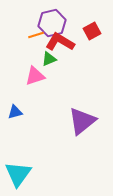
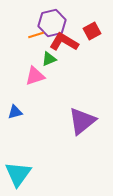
red L-shape: moved 4 px right
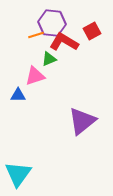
purple hexagon: rotated 20 degrees clockwise
blue triangle: moved 3 px right, 17 px up; rotated 14 degrees clockwise
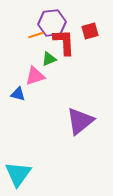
purple hexagon: rotated 12 degrees counterclockwise
red square: moved 2 px left; rotated 12 degrees clockwise
red L-shape: rotated 56 degrees clockwise
blue triangle: moved 1 px up; rotated 14 degrees clockwise
purple triangle: moved 2 px left
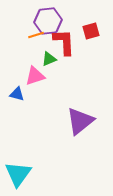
purple hexagon: moved 4 px left, 2 px up
red square: moved 1 px right
blue triangle: moved 1 px left
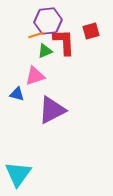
green triangle: moved 4 px left, 8 px up
purple triangle: moved 28 px left, 11 px up; rotated 12 degrees clockwise
